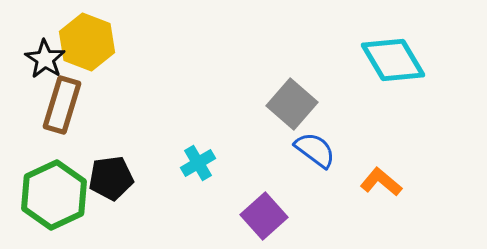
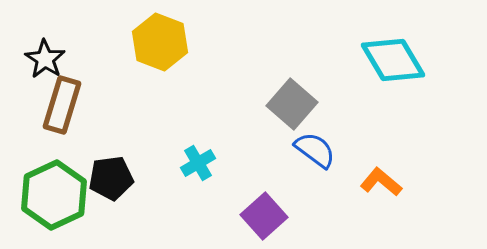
yellow hexagon: moved 73 px right
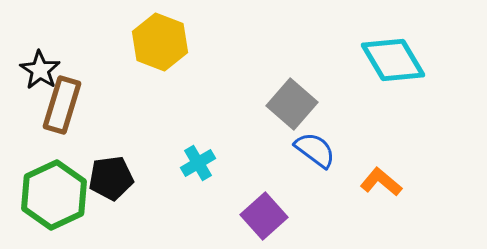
black star: moved 5 px left, 11 px down
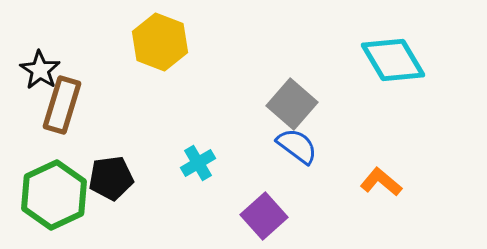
blue semicircle: moved 18 px left, 4 px up
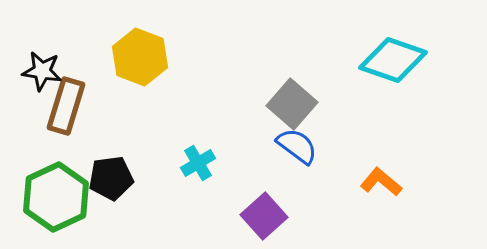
yellow hexagon: moved 20 px left, 15 px down
cyan diamond: rotated 40 degrees counterclockwise
black star: moved 2 px right, 1 px down; rotated 24 degrees counterclockwise
brown rectangle: moved 4 px right, 1 px down
green hexagon: moved 2 px right, 2 px down
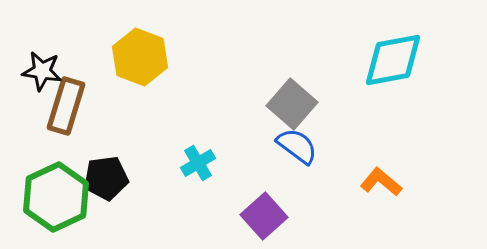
cyan diamond: rotated 30 degrees counterclockwise
black pentagon: moved 5 px left
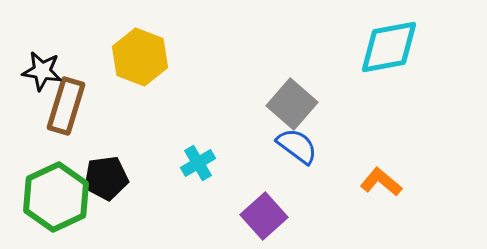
cyan diamond: moved 4 px left, 13 px up
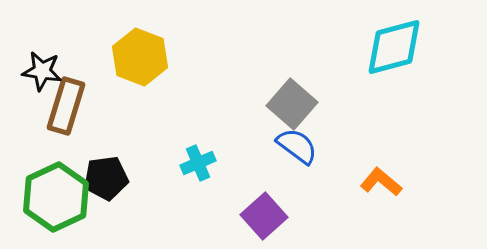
cyan diamond: moved 5 px right; rotated 4 degrees counterclockwise
cyan cross: rotated 8 degrees clockwise
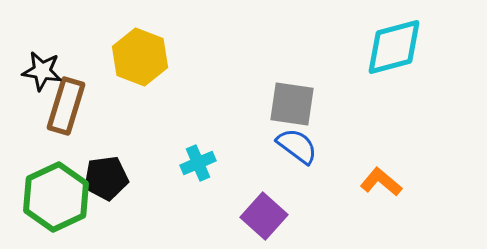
gray square: rotated 33 degrees counterclockwise
purple square: rotated 6 degrees counterclockwise
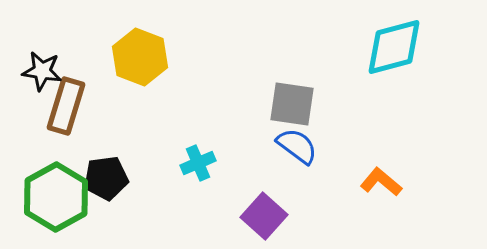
green hexagon: rotated 4 degrees counterclockwise
